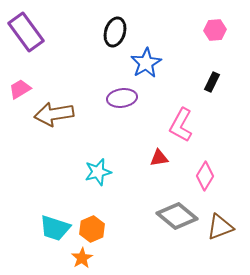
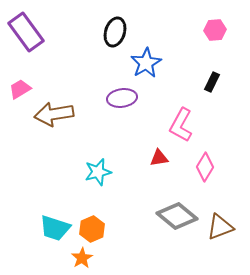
pink diamond: moved 9 px up
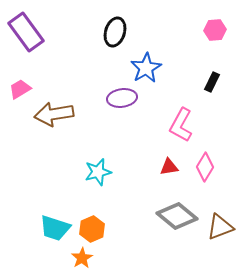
blue star: moved 5 px down
red triangle: moved 10 px right, 9 px down
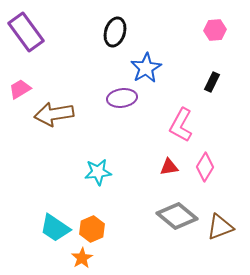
cyan star: rotated 8 degrees clockwise
cyan trapezoid: rotated 16 degrees clockwise
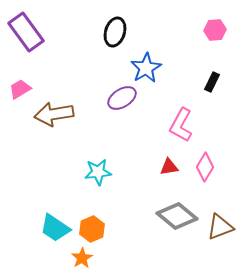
purple ellipse: rotated 24 degrees counterclockwise
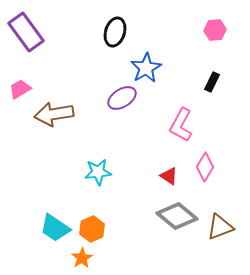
red triangle: moved 9 px down; rotated 42 degrees clockwise
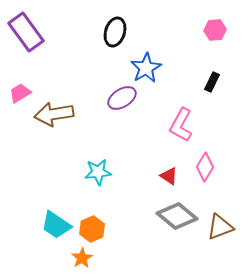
pink trapezoid: moved 4 px down
cyan trapezoid: moved 1 px right, 3 px up
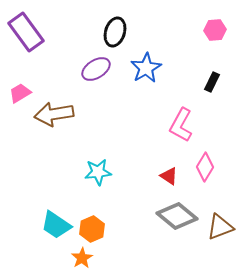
purple ellipse: moved 26 px left, 29 px up
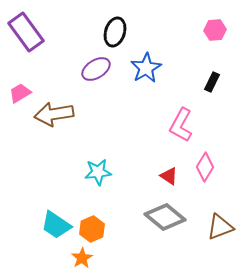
gray diamond: moved 12 px left, 1 px down
